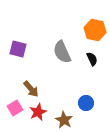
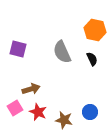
brown arrow: rotated 66 degrees counterclockwise
blue circle: moved 4 px right, 9 px down
red star: rotated 24 degrees counterclockwise
brown star: rotated 18 degrees counterclockwise
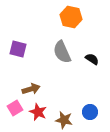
orange hexagon: moved 24 px left, 13 px up
black semicircle: rotated 32 degrees counterclockwise
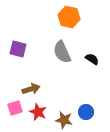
orange hexagon: moved 2 px left
pink square: rotated 14 degrees clockwise
blue circle: moved 4 px left
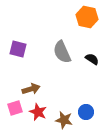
orange hexagon: moved 18 px right
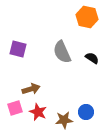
black semicircle: moved 1 px up
brown star: rotated 18 degrees counterclockwise
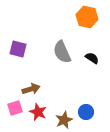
brown star: rotated 18 degrees counterclockwise
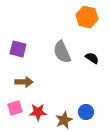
brown arrow: moved 7 px left, 7 px up; rotated 18 degrees clockwise
red star: rotated 24 degrees counterclockwise
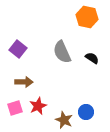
purple square: rotated 24 degrees clockwise
red star: moved 6 px up; rotated 24 degrees counterclockwise
brown star: rotated 24 degrees counterclockwise
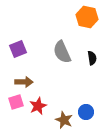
purple square: rotated 30 degrees clockwise
black semicircle: rotated 48 degrees clockwise
pink square: moved 1 px right, 6 px up
